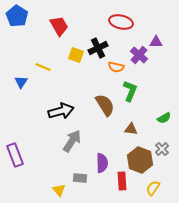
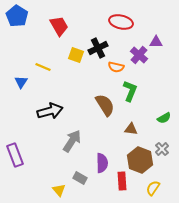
black arrow: moved 11 px left
gray rectangle: rotated 24 degrees clockwise
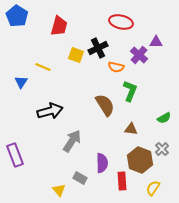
red trapezoid: rotated 45 degrees clockwise
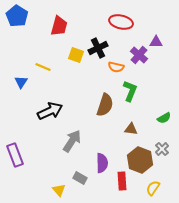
brown semicircle: rotated 50 degrees clockwise
black arrow: rotated 10 degrees counterclockwise
